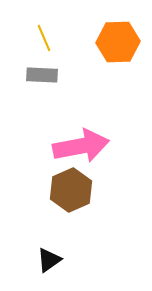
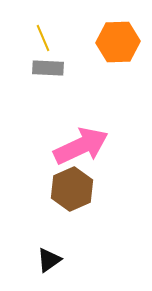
yellow line: moved 1 px left
gray rectangle: moved 6 px right, 7 px up
pink arrow: rotated 14 degrees counterclockwise
brown hexagon: moved 1 px right, 1 px up
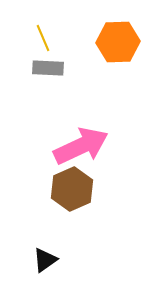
black triangle: moved 4 px left
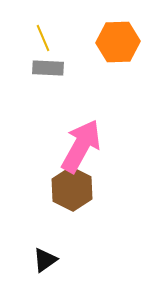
pink arrow: rotated 36 degrees counterclockwise
brown hexagon: rotated 9 degrees counterclockwise
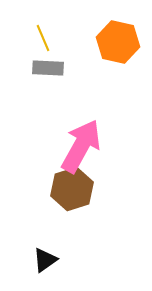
orange hexagon: rotated 15 degrees clockwise
brown hexagon: rotated 15 degrees clockwise
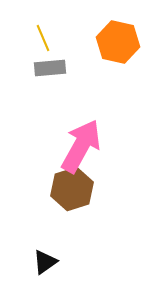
gray rectangle: moved 2 px right; rotated 8 degrees counterclockwise
black triangle: moved 2 px down
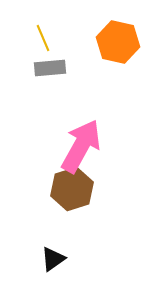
black triangle: moved 8 px right, 3 px up
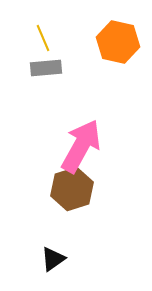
gray rectangle: moved 4 px left
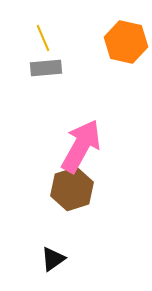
orange hexagon: moved 8 px right
